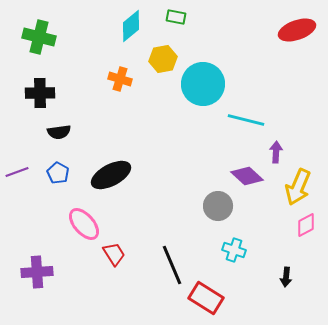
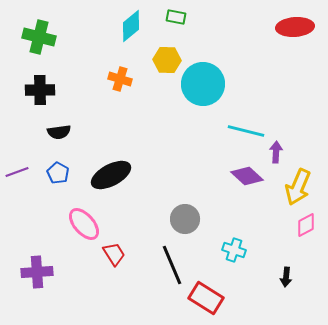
red ellipse: moved 2 px left, 3 px up; rotated 15 degrees clockwise
yellow hexagon: moved 4 px right, 1 px down; rotated 12 degrees clockwise
black cross: moved 3 px up
cyan line: moved 11 px down
gray circle: moved 33 px left, 13 px down
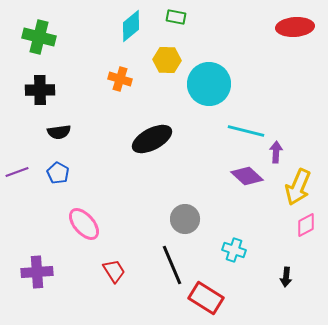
cyan circle: moved 6 px right
black ellipse: moved 41 px right, 36 px up
red trapezoid: moved 17 px down
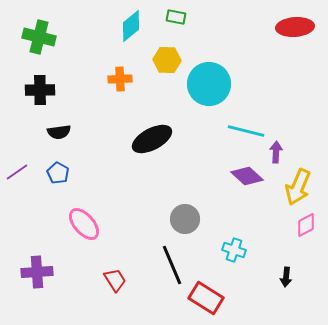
orange cross: rotated 20 degrees counterclockwise
purple line: rotated 15 degrees counterclockwise
red trapezoid: moved 1 px right, 9 px down
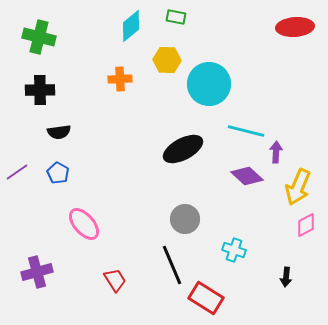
black ellipse: moved 31 px right, 10 px down
purple cross: rotated 12 degrees counterclockwise
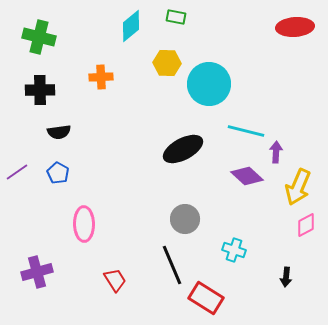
yellow hexagon: moved 3 px down
orange cross: moved 19 px left, 2 px up
pink ellipse: rotated 40 degrees clockwise
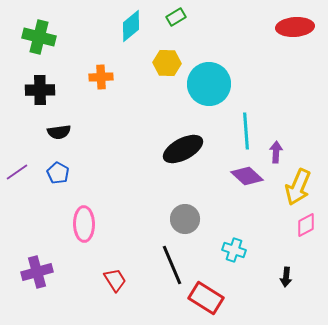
green rectangle: rotated 42 degrees counterclockwise
cyan line: rotated 72 degrees clockwise
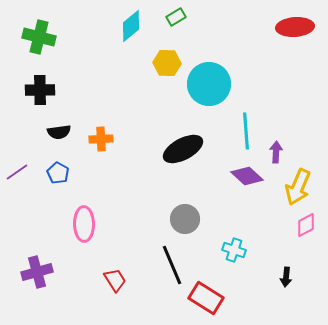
orange cross: moved 62 px down
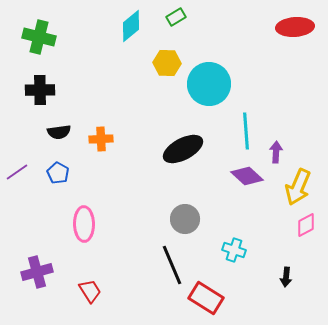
red trapezoid: moved 25 px left, 11 px down
